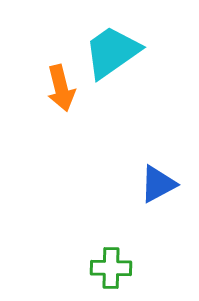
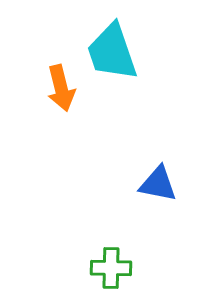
cyan trapezoid: rotated 74 degrees counterclockwise
blue triangle: rotated 39 degrees clockwise
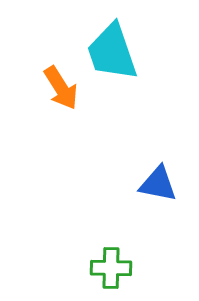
orange arrow: rotated 18 degrees counterclockwise
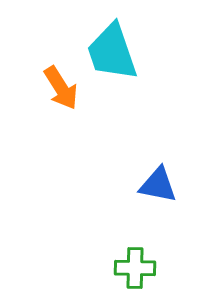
blue triangle: moved 1 px down
green cross: moved 24 px right
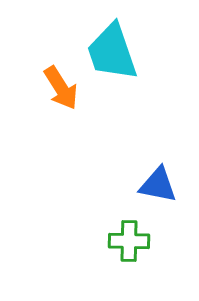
green cross: moved 6 px left, 27 px up
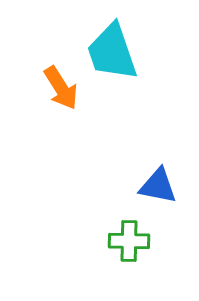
blue triangle: moved 1 px down
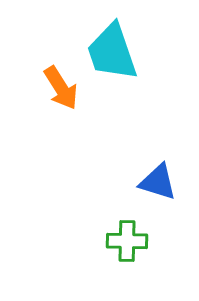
blue triangle: moved 4 px up; rotated 6 degrees clockwise
green cross: moved 2 px left
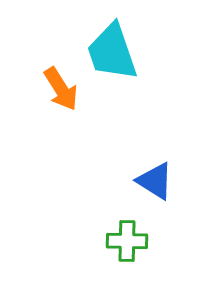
orange arrow: moved 1 px down
blue triangle: moved 3 px left, 1 px up; rotated 15 degrees clockwise
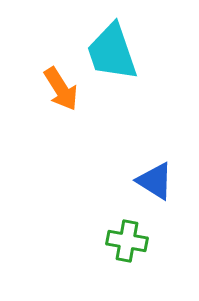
green cross: rotated 9 degrees clockwise
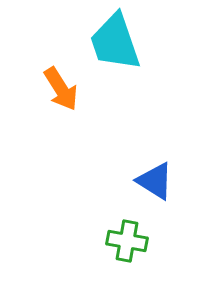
cyan trapezoid: moved 3 px right, 10 px up
